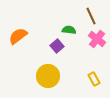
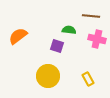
brown line: rotated 60 degrees counterclockwise
pink cross: rotated 24 degrees counterclockwise
purple square: rotated 32 degrees counterclockwise
yellow rectangle: moved 6 px left
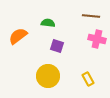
green semicircle: moved 21 px left, 7 px up
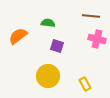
yellow rectangle: moved 3 px left, 5 px down
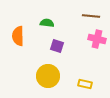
green semicircle: moved 1 px left
orange semicircle: rotated 54 degrees counterclockwise
yellow rectangle: rotated 48 degrees counterclockwise
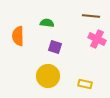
pink cross: rotated 12 degrees clockwise
purple square: moved 2 px left, 1 px down
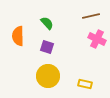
brown line: rotated 18 degrees counterclockwise
green semicircle: rotated 40 degrees clockwise
purple square: moved 8 px left
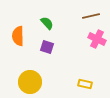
yellow circle: moved 18 px left, 6 px down
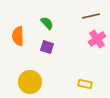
pink cross: rotated 30 degrees clockwise
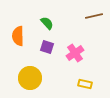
brown line: moved 3 px right
pink cross: moved 22 px left, 14 px down
yellow circle: moved 4 px up
